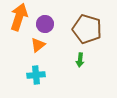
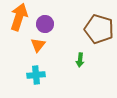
brown pentagon: moved 12 px right
orange triangle: rotated 14 degrees counterclockwise
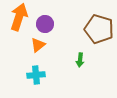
orange triangle: rotated 14 degrees clockwise
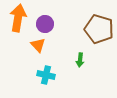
orange arrow: moved 1 px left, 1 px down; rotated 8 degrees counterclockwise
orange triangle: rotated 35 degrees counterclockwise
cyan cross: moved 10 px right; rotated 18 degrees clockwise
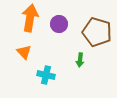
orange arrow: moved 12 px right
purple circle: moved 14 px right
brown pentagon: moved 2 px left, 3 px down
orange triangle: moved 14 px left, 7 px down
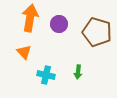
green arrow: moved 2 px left, 12 px down
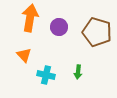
purple circle: moved 3 px down
orange triangle: moved 3 px down
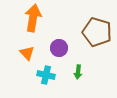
orange arrow: moved 3 px right
purple circle: moved 21 px down
orange triangle: moved 3 px right, 2 px up
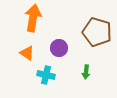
orange triangle: rotated 14 degrees counterclockwise
green arrow: moved 8 px right
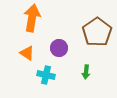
orange arrow: moved 1 px left
brown pentagon: rotated 20 degrees clockwise
